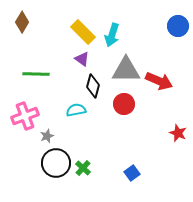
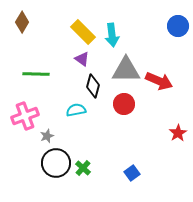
cyan arrow: rotated 25 degrees counterclockwise
red star: rotated 18 degrees clockwise
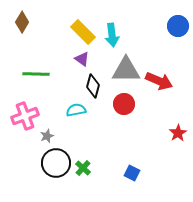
blue square: rotated 28 degrees counterclockwise
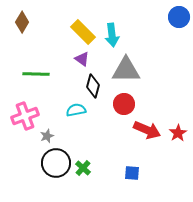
blue circle: moved 1 px right, 9 px up
red arrow: moved 12 px left, 49 px down
blue square: rotated 21 degrees counterclockwise
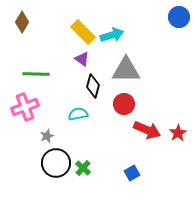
cyan arrow: rotated 100 degrees counterclockwise
cyan semicircle: moved 2 px right, 4 px down
pink cross: moved 9 px up
blue square: rotated 35 degrees counterclockwise
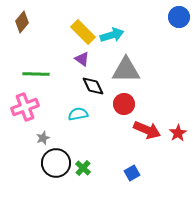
brown diamond: rotated 10 degrees clockwise
black diamond: rotated 40 degrees counterclockwise
gray star: moved 4 px left, 2 px down
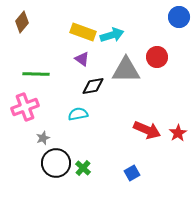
yellow rectangle: rotated 25 degrees counterclockwise
black diamond: rotated 75 degrees counterclockwise
red circle: moved 33 px right, 47 px up
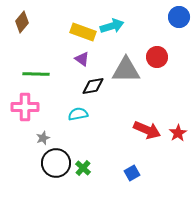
cyan arrow: moved 9 px up
pink cross: rotated 20 degrees clockwise
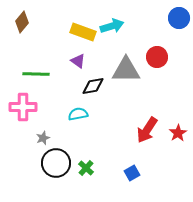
blue circle: moved 1 px down
purple triangle: moved 4 px left, 2 px down
pink cross: moved 2 px left
red arrow: rotated 100 degrees clockwise
green cross: moved 3 px right
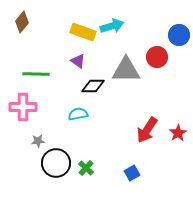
blue circle: moved 17 px down
black diamond: rotated 10 degrees clockwise
gray star: moved 5 px left, 3 px down; rotated 16 degrees clockwise
